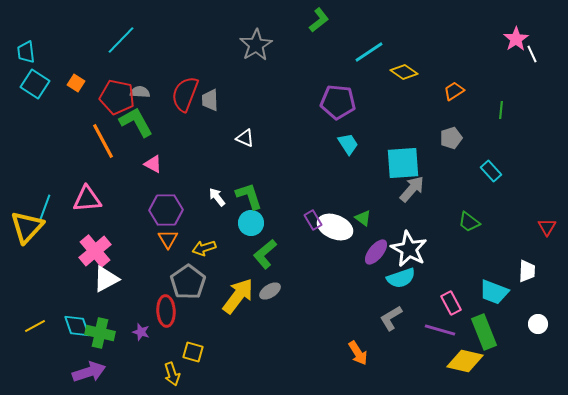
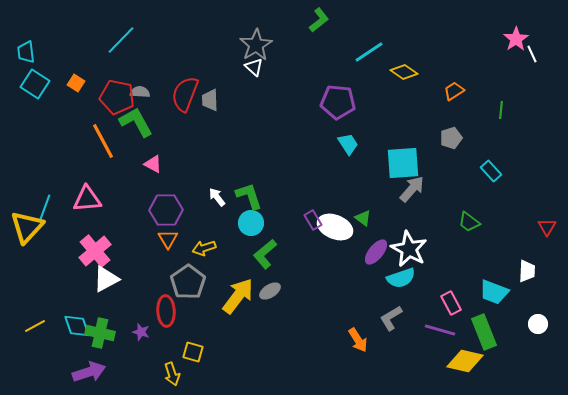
white triangle at (245, 138): moved 9 px right, 71 px up; rotated 18 degrees clockwise
orange arrow at (358, 353): moved 13 px up
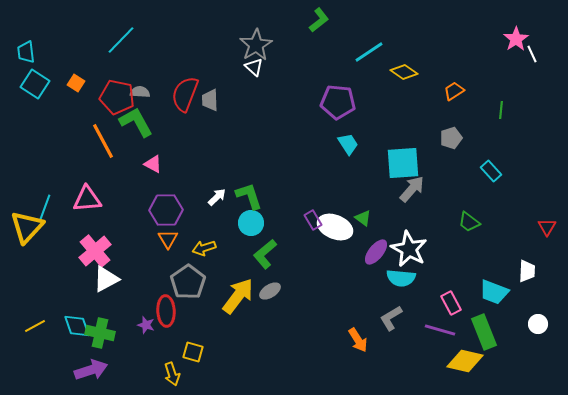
white arrow at (217, 197): rotated 84 degrees clockwise
cyan semicircle at (401, 278): rotated 24 degrees clockwise
purple star at (141, 332): moved 5 px right, 7 px up
purple arrow at (89, 372): moved 2 px right, 2 px up
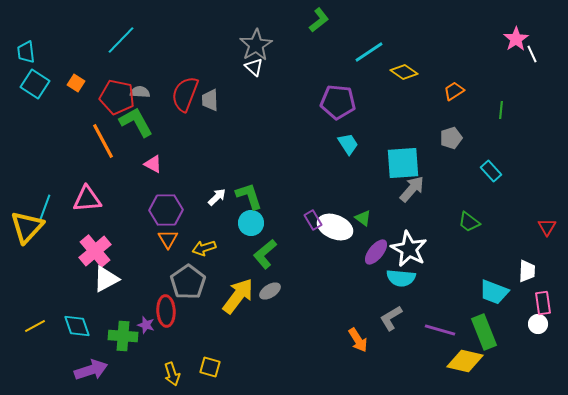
pink rectangle at (451, 303): moved 92 px right; rotated 20 degrees clockwise
green cross at (100, 333): moved 23 px right, 3 px down; rotated 8 degrees counterclockwise
yellow square at (193, 352): moved 17 px right, 15 px down
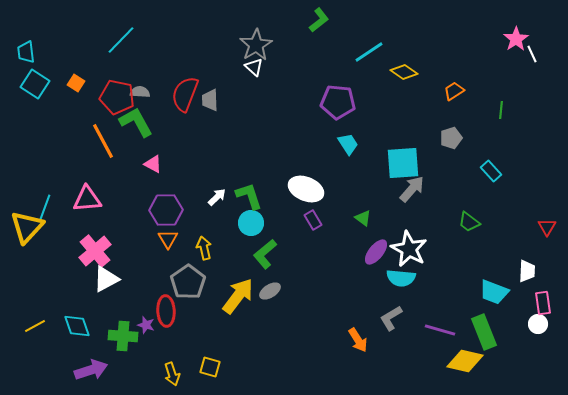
white ellipse at (335, 227): moved 29 px left, 38 px up
yellow arrow at (204, 248): rotated 95 degrees clockwise
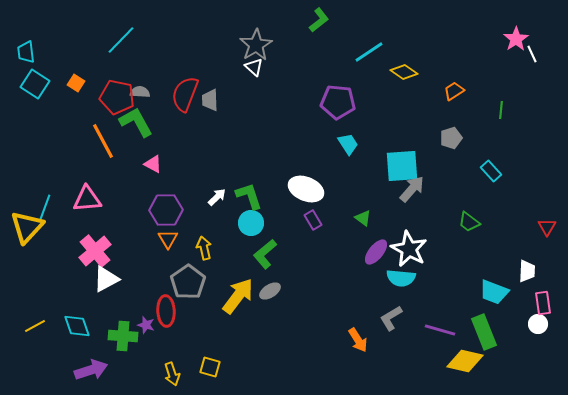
cyan square at (403, 163): moved 1 px left, 3 px down
